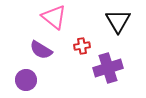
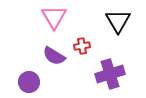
pink triangle: rotated 20 degrees clockwise
purple semicircle: moved 13 px right, 6 px down
purple cross: moved 2 px right, 6 px down
purple circle: moved 3 px right, 2 px down
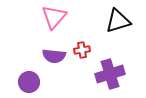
pink triangle: rotated 12 degrees clockwise
black triangle: rotated 44 degrees clockwise
red cross: moved 4 px down
purple semicircle: rotated 25 degrees counterclockwise
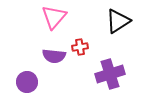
black triangle: rotated 16 degrees counterclockwise
red cross: moved 2 px left, 3 px up
purple circle: moved 2 px left
